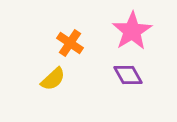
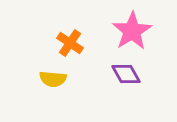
purple diamond: moved 2 px left, 1 px up
yellow semicircle: rotated 48 degrees clockwise
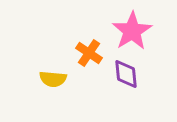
orange cross: moved 19 px right, 10 px down
purple diamond: rotated 24 degrees clockwise
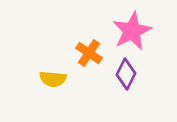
pink star: rotated 6 degrees clockwise
purple diamond: rotated 32 degrees clockwise
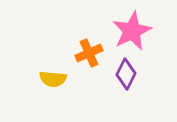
orange cross: rotated 32 degrees clockwise
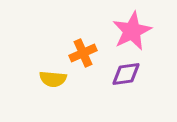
orange cross: moved 6 px left
purple diamond: rotated 56 degrees clockwise
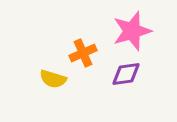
pink star: rotated 9 degrees clockwise
yellow semicircle: rotated 12 degrees clockwise
